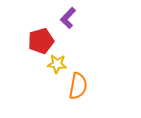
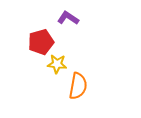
purple L-shape: rotated 80 degrees clockwise
red pentagon: moved 1 px down
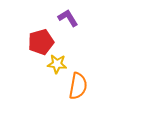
purple L-shape: rotated 25 degrees clockwise
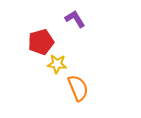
purple L-shape: moved 7 px right, 1 px down
orange semicircle: moved 2 px down; rotated 32 degrees counterclockwise
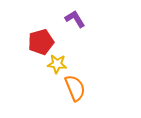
orange semicircle: moved 3 px left
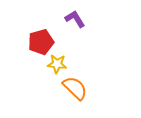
orange semicircle: rotated 24 degrees counterclockwise
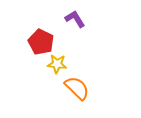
red pentagon: rotated 30 degrees counterclockwise
orange semicircle: moved 2 px right
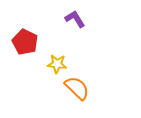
red pentagon: moved 16 px left
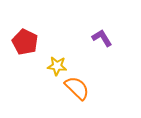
purple L-shape: moved 27 px right, 19 px down
yellow star: moved 2 px down
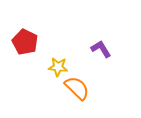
purple L-shape: moved 1 px left, 11 px down
yellow star: moved 1 px right, 1 px down
